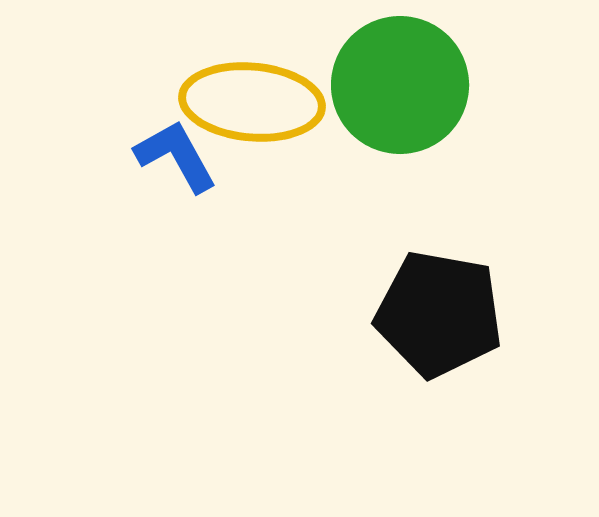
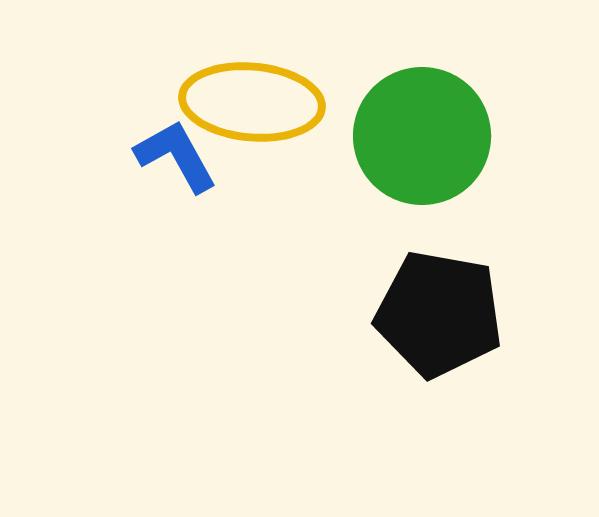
green circle: moved 22 px right, 51 px down
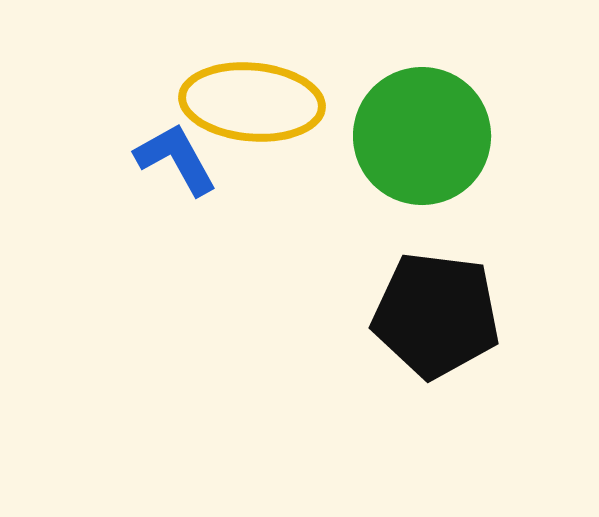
blue L-shape: moved 3 px down
black pentagon: moved 3 px left, 1 px down; rotated 3 degrees counterclockwise
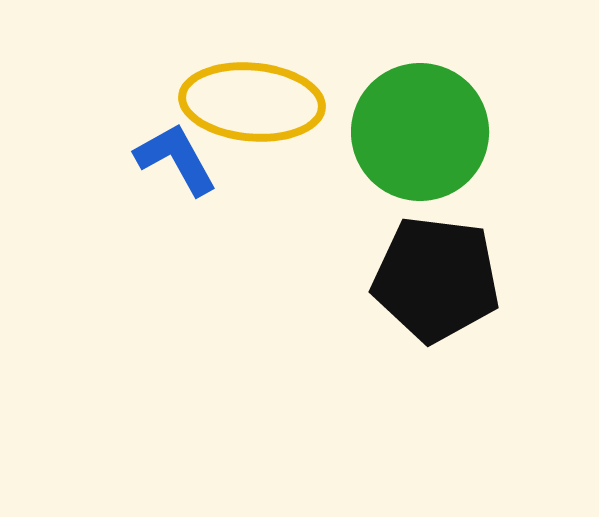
green circle: moved 2 px left, 4 px up
black pentagon: moved 36 px up
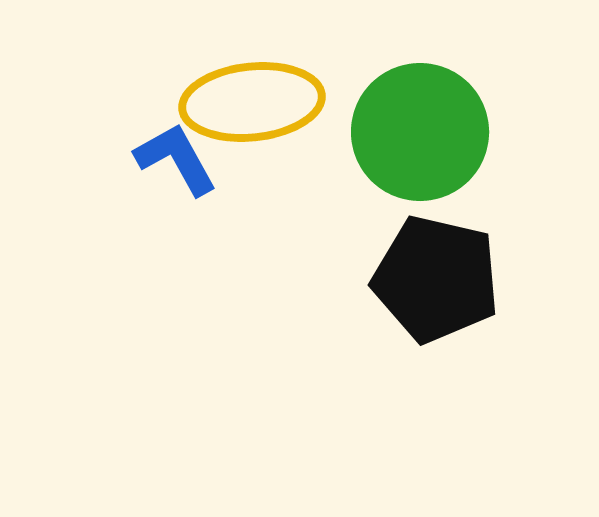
yellow ellipse: rotated 11 degrees counterclockwise
black pentagon: rotated 6 degrees clockwise
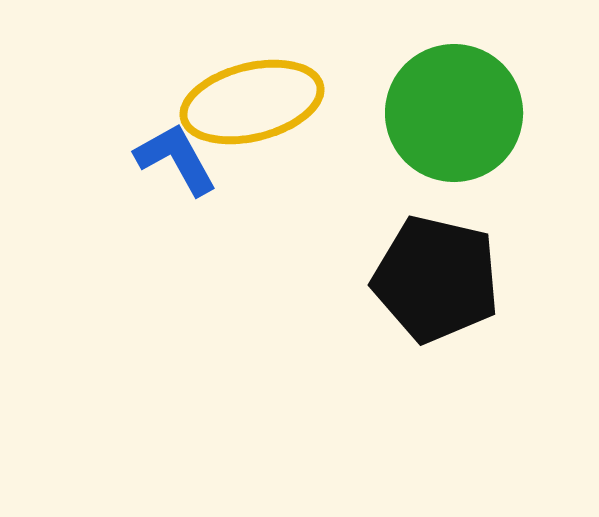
yellow ellipse: rotated 8 degrees counterclockwise
green circle: moved 34 px right, 19 px up
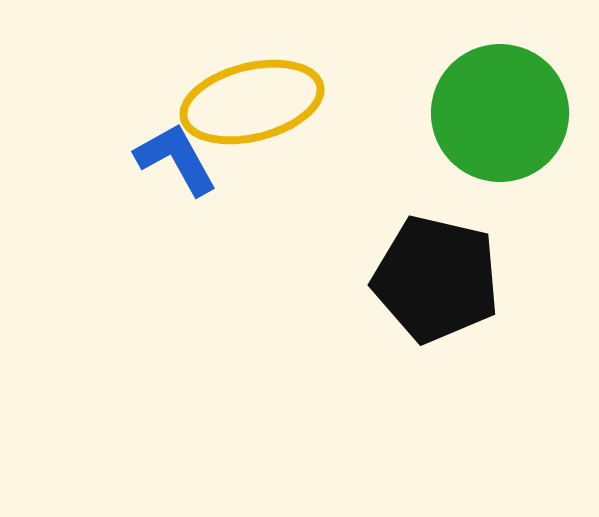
green circle: moved 46 px right
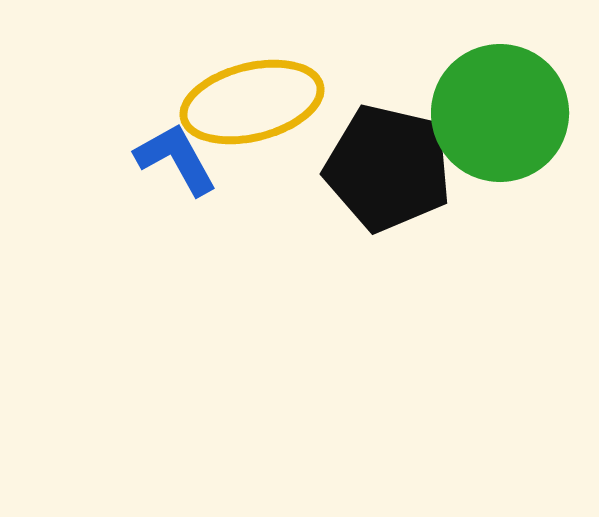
black pentagon: moved 48 px left, 111 px up
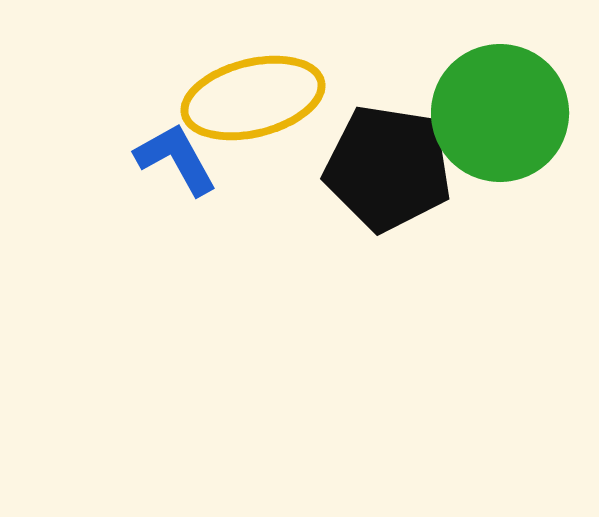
yellow ellipse: moved 1 px right, 4 px up
black pentagon: rotated 4 degrees counterclockwise
